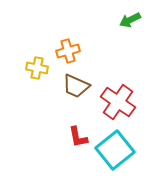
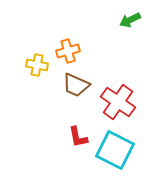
yellow cross: moved 3 px up
brown trapezoid: moved 1 px up
cyan square: rotated 24 degrees counterclockwise
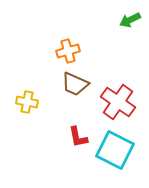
yellow cross: moved 10 px left, 37 px down
brown trapezoid: moved 1 px left, 1 px up
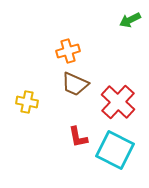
red cross: rotated 8 degrees clockwise
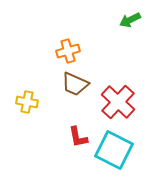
cyan square: moved 1 px left
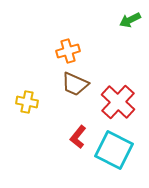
red L-shape: rotated 50 degrees clockwise
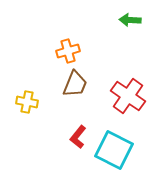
green arrow: rotated 30 degrees clockwise
brown trapezoid: rotated 92 degrees counterclockwise
red cross: moved 10 px right, 6 px up; rotated 8 degrees counterclockwise
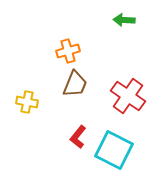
green arrow: moved 6 px left
